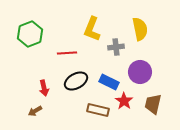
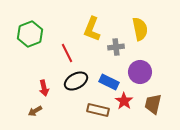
red line: rotated 66 degrees clockwise
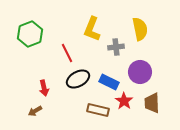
black ellipse: moved 2 px right, 2 px up
brown trapezoid: moved 1 px left, 1 px up; rotated 15 degrees counterclockwise
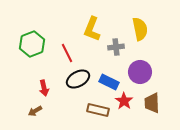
green hexagon: moved 2 px right, 10 px down
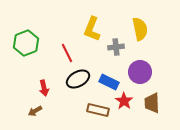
green hexagon: moved 6 px left, 1 px up
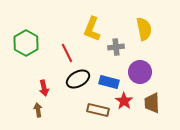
yellow semicircle: moved 4 px right
green hexagon: rotated 10 degrees counterclockwise
blue rectangle: rotated 12 degrees counterclockwise
brown arrow: moved 3 px right, 1 px up; rotated 112 degrees clockwise
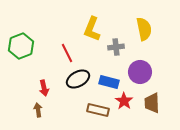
green hexagon: moved 5 px left, 3 px down; rotated 10 degrees clockwise
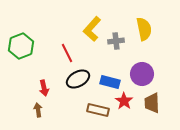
yellow L-shape: rotated 20 degrees clockwise
gray cross: moved 6 px up
purple circle: moved 2 px right, 2 px down
blue rectangle: moved 1 px right
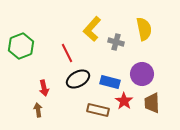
gray cross: moved 1 px down; rotated 21 degrees clockwise
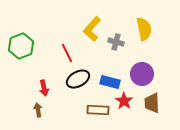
brown rectangle: rotated 10 degrees counterclockwise
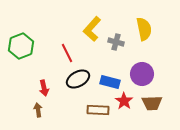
brown trapezoid: rotated 90 degrees counterclockwise
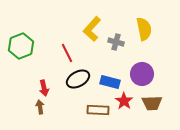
brown arrow: moved 2 px right, 3 px up
